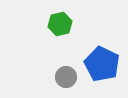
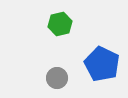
gray circle: moved 9 px left, 1 px down
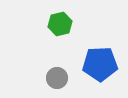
blue pentagon: moved 2 px left; rotated 28 degrees counterclockwise
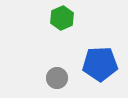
green hexagon: moved 2 px right, 6 px up; rotated 10 degrees counterclockwise
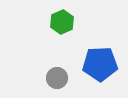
green hexagon: moved 4 px down
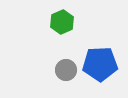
gray circle: moved 9 px right, 8 px up
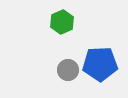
gray circle: moved 2 px right
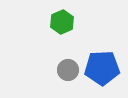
blue pentagon: moved 2 px right, 4 px down
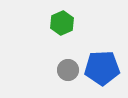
green hexagon: moved 1 px down
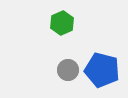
blue pentagon: moved 2 px down; rotated 16 degrees clockwise
